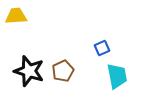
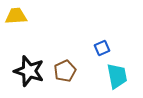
brown pentagon: moved 2 px right
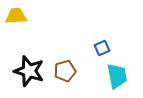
brown pentagon: rotated 10 degrees clockwise
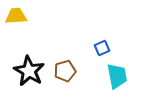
black star: rotated 12 degrees clockwise
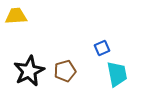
black star: rotated 16 degrees clockwise
cyan trapezoid: moved 2 px up
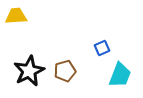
cyan trapezoid: moved 3 px right, 1 px down; rotated 32 degrees clockwise
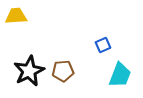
blue square: moved 1 px right, 3 px up
brown pentagon: moved 2 px left; rotated 10 degrees clockwise
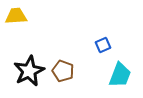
brown pentagon: rotated 25 degrees clockwise
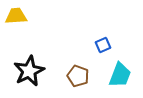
brown pentagon: moved 15 px right, 5 px down
